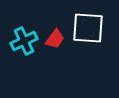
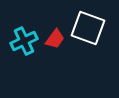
white square: rotated 16 degrees clockwise
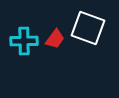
cyan cross: rotated 24 degrees clockwise
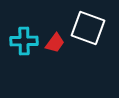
red trapezoid: moved 4 px down
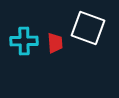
red trapezoid: rotated 40 degrees counterclockwise
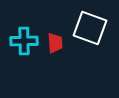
white square: moved 2 px right
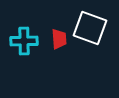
red trapezoid: moved 4 px right, 4 px up
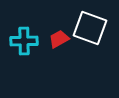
red trapezoid: rotated 115 degrees counterclockwise
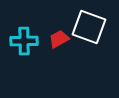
white square: moved 1 px left, 1 px up
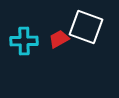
white square: moved 3 px left
